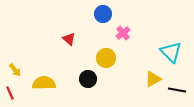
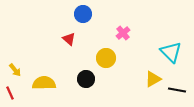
blue circle: moved 20 px left
black circle: moved 2 px left
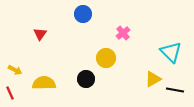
red triangle: moved 29 px left, 5 px up; rotated 24 degrees clockwise
yellow arrow: rotated 24 degrees counterclockwise
black line: moved 2 px left
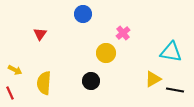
cyan triangle: rotated 35 degrees counterclockwise
yellow circle: moved 5 px up
black circle: moved 5 px right, 2 px down
yellow semicircle: rotated 85 degrees counterclockwise
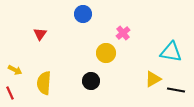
black line: moved 1 px right
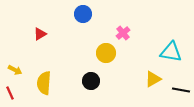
red triangle: rotated 24 degrees clockwise
black line: moved 5 px right
